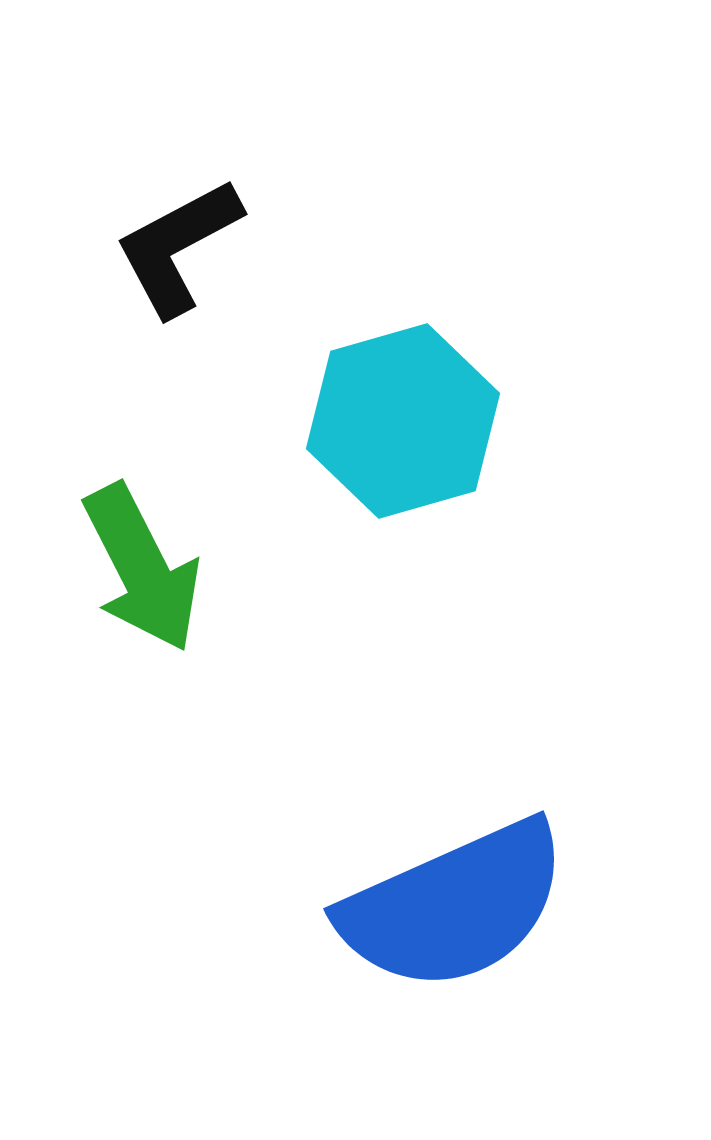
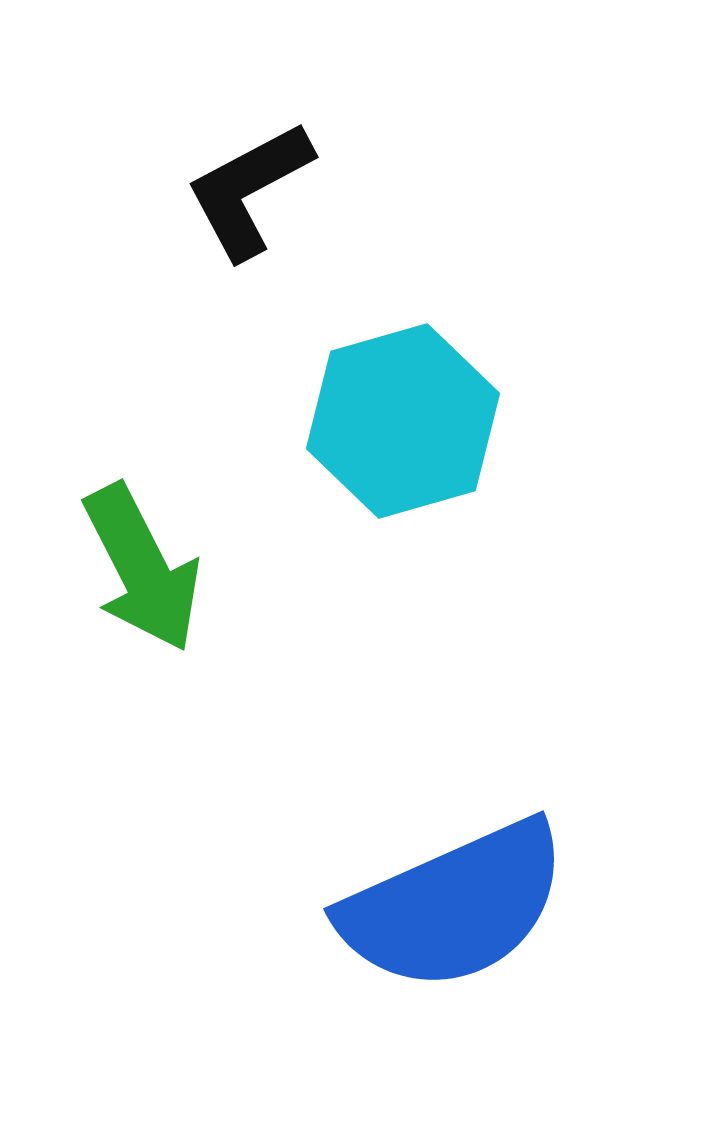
black L-shape: moved 71 px right, 57 px up
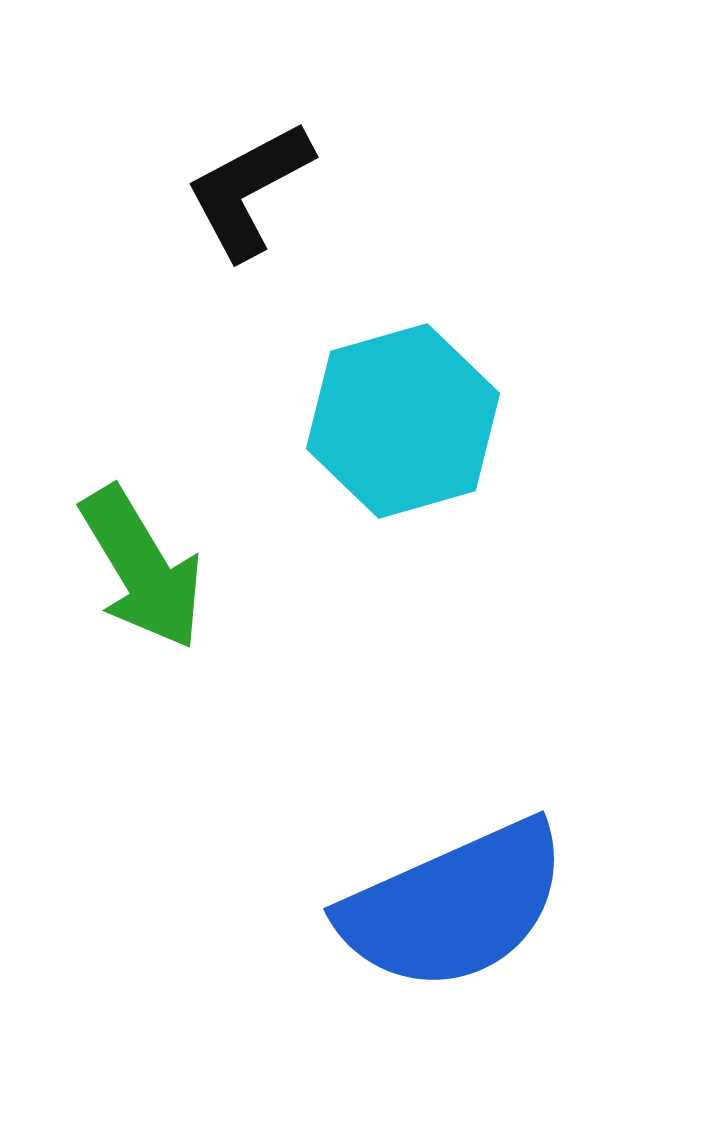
green arrow: rotated 4 degrees counterclockwise
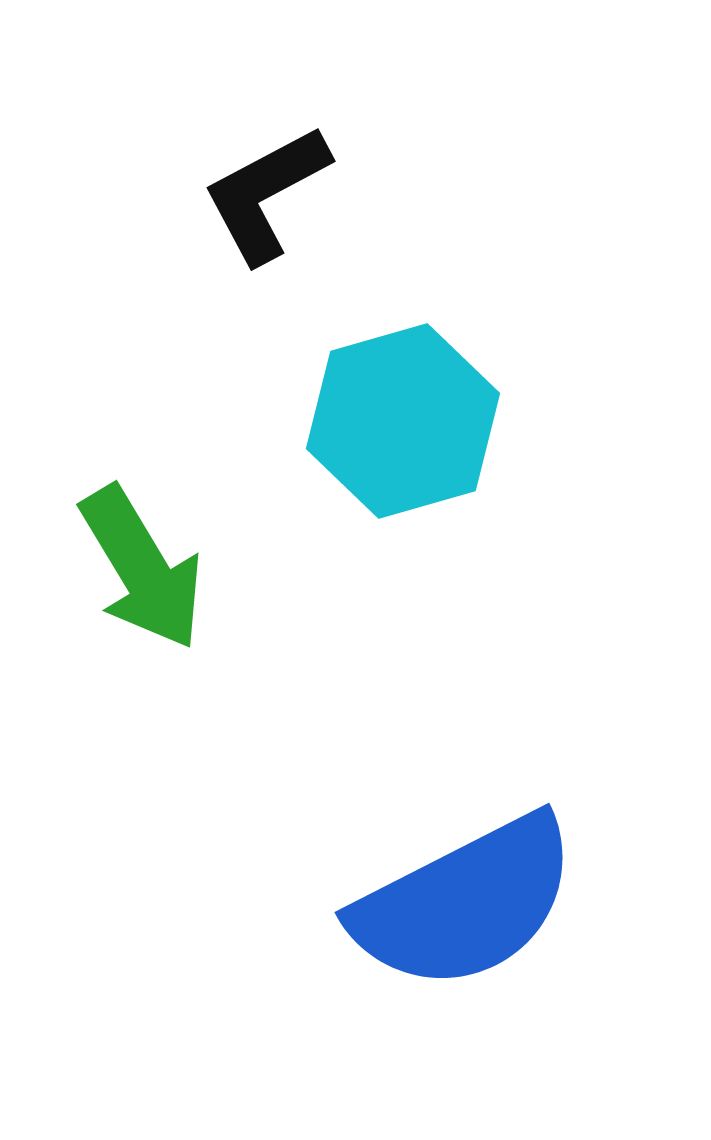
black L-shape: moved 17 px right, 4 px down
blue semicircle: moved 11 px right, 3 px up; rotated 3 degrees counterclockwise
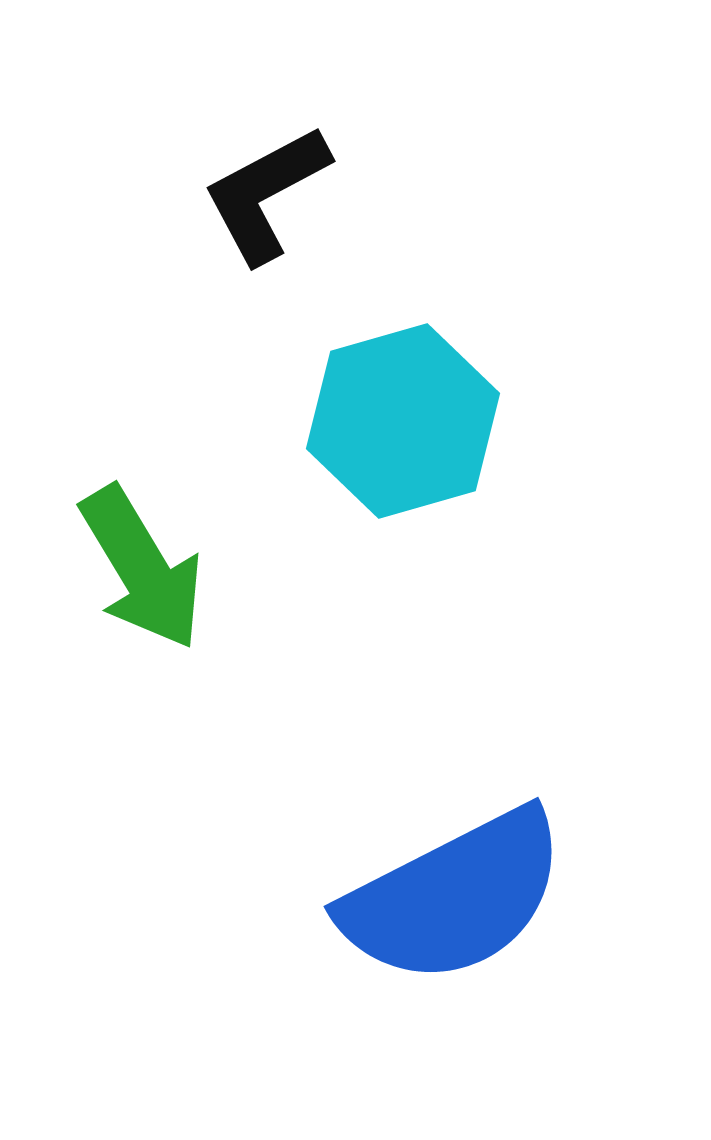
blue semicircle: moved 11 px left, 6 px up
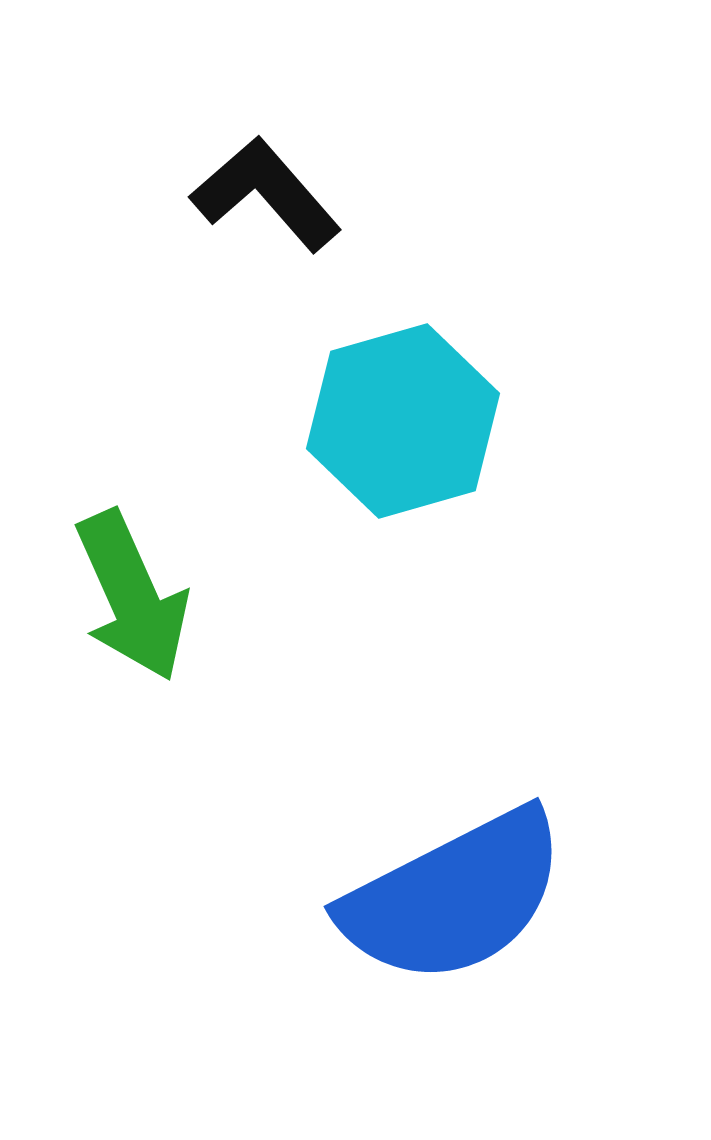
black L-shape: rotated 77 degrees clockwise
green arrow: moved 10 px left, 28 px down; rotated 7 degrees clockwise
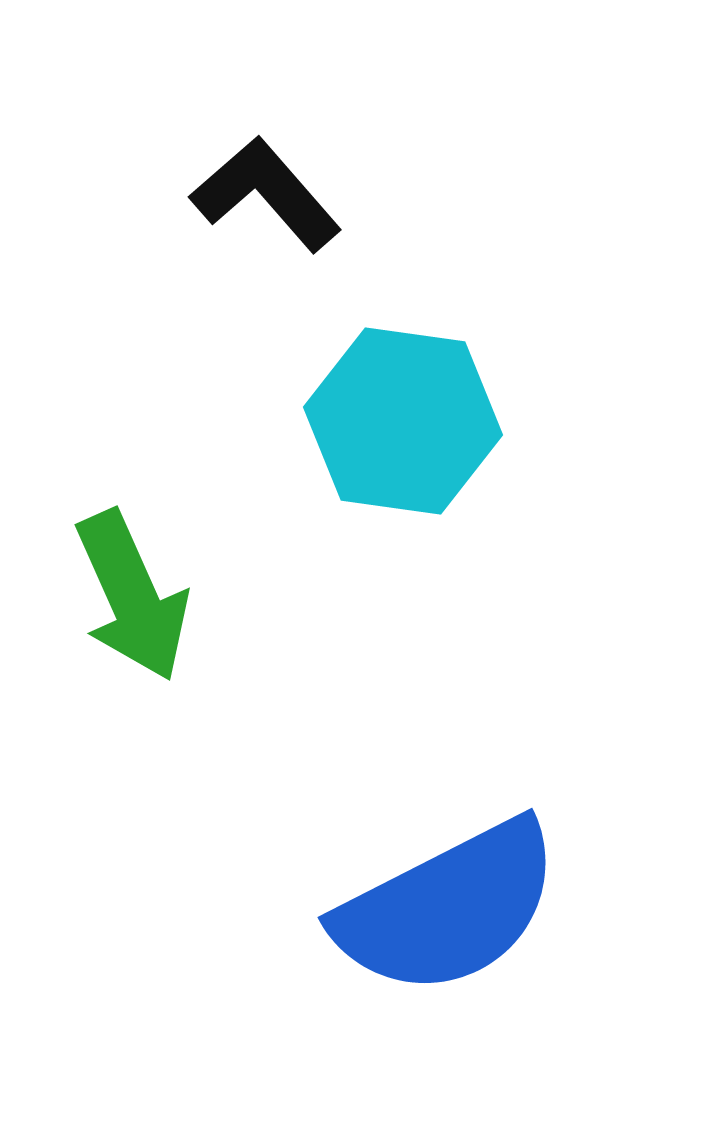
cyan hexagon: rotated 24 degrees clockwise
blue semicircle: moved 6 px left, 11 px down
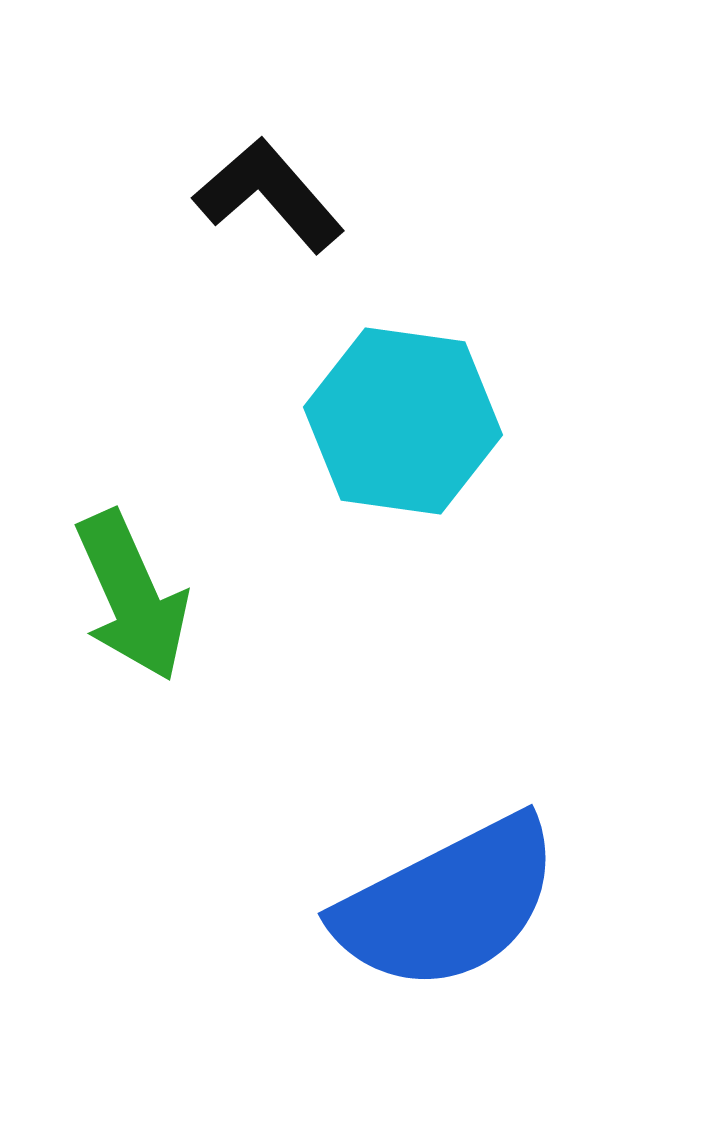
black L-shape: moved 3 px right, 1 px down
blue semicircle: moved 4 px up
